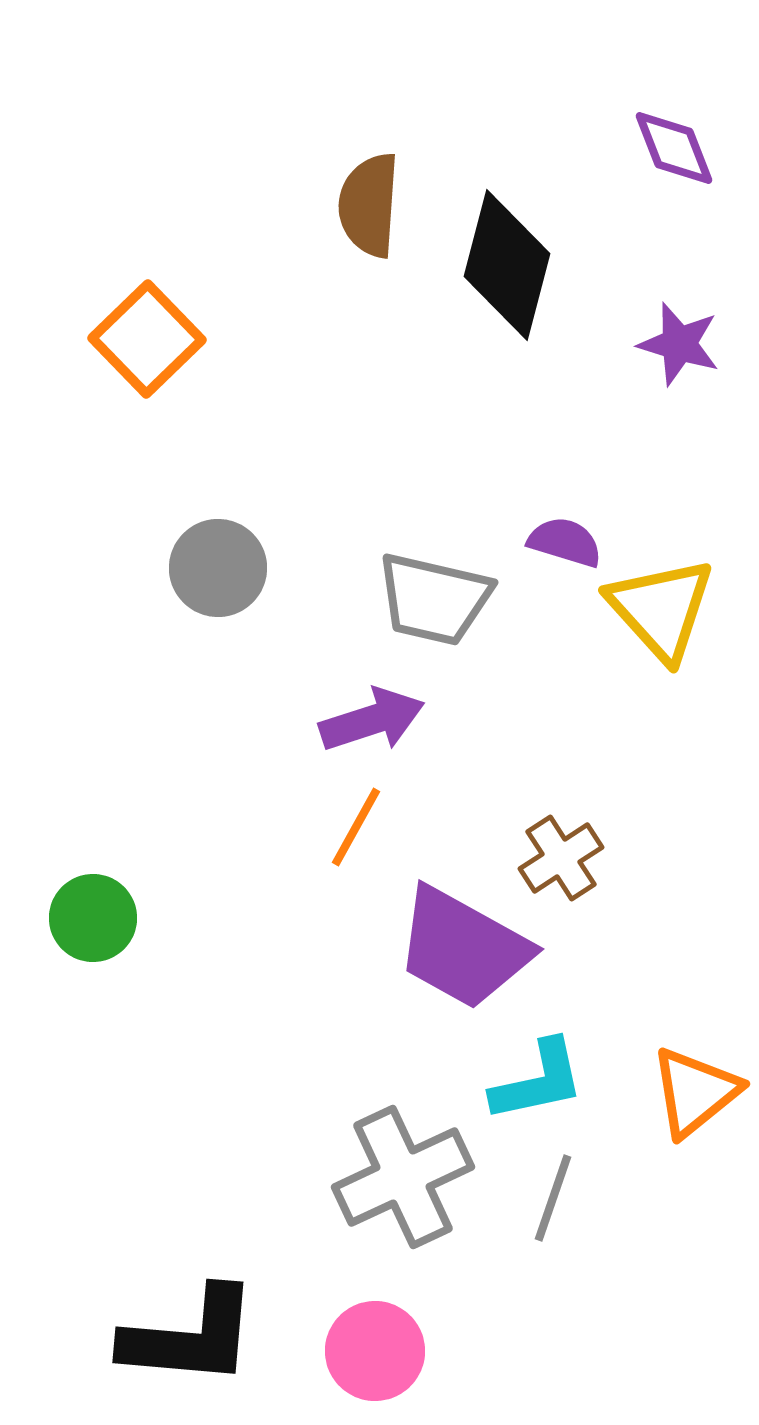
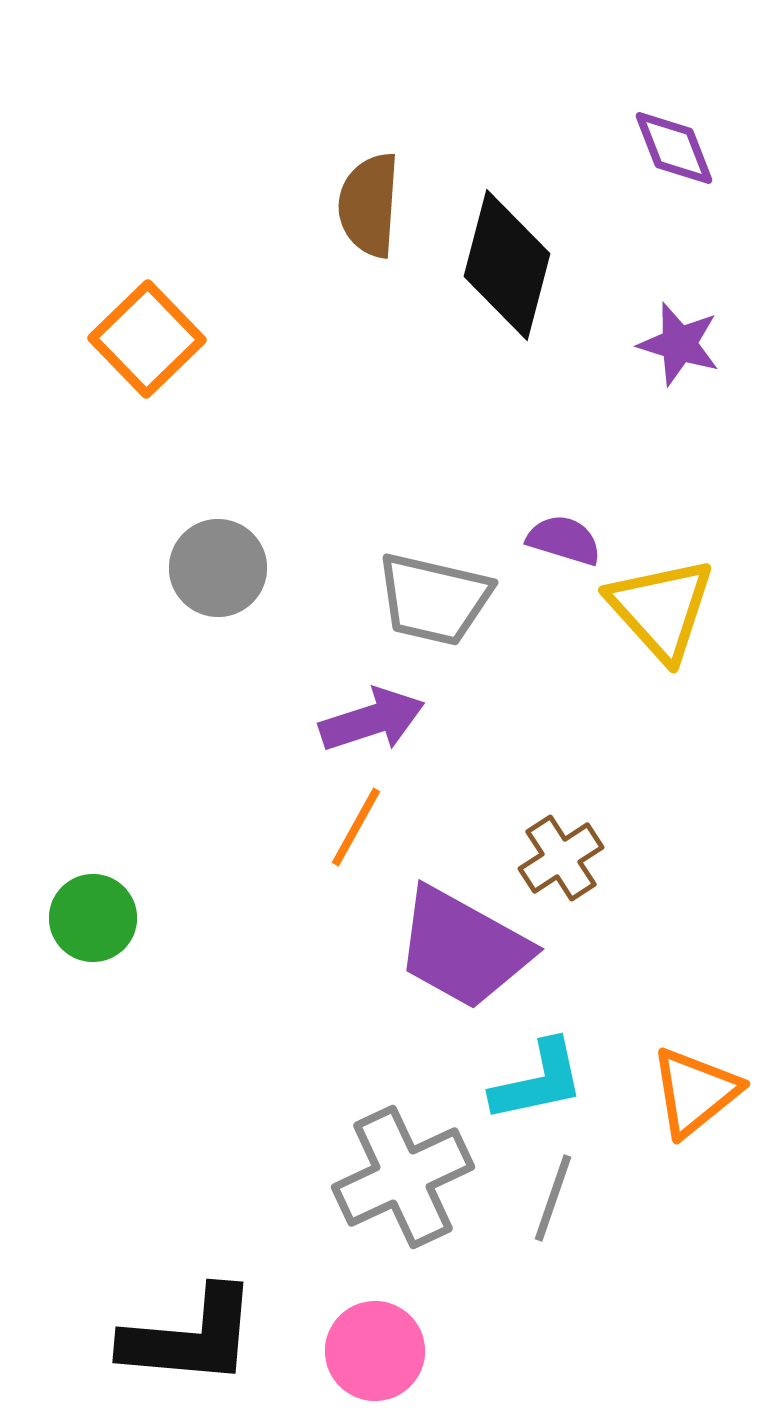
purple semicircle: moved 1 px left, 2 px up
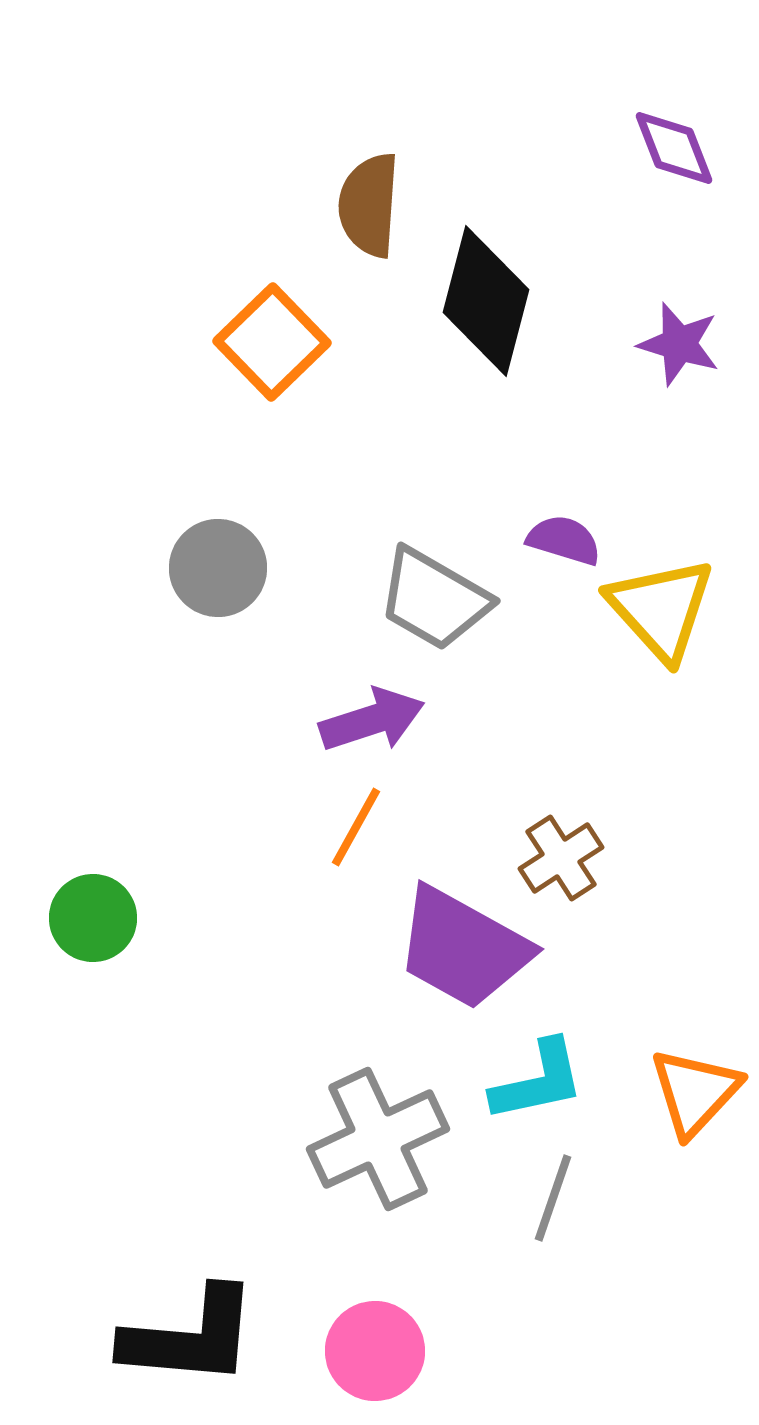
black diamond: moved 21 px left, 36 px down
orange square: moved 125 px right, 3 px down
gray trapezoid: rotated 17 degrees clockwise
orange triangle: rotated 8 degrees counterclockwise
gray cross: moved 25 px left, 38 px up
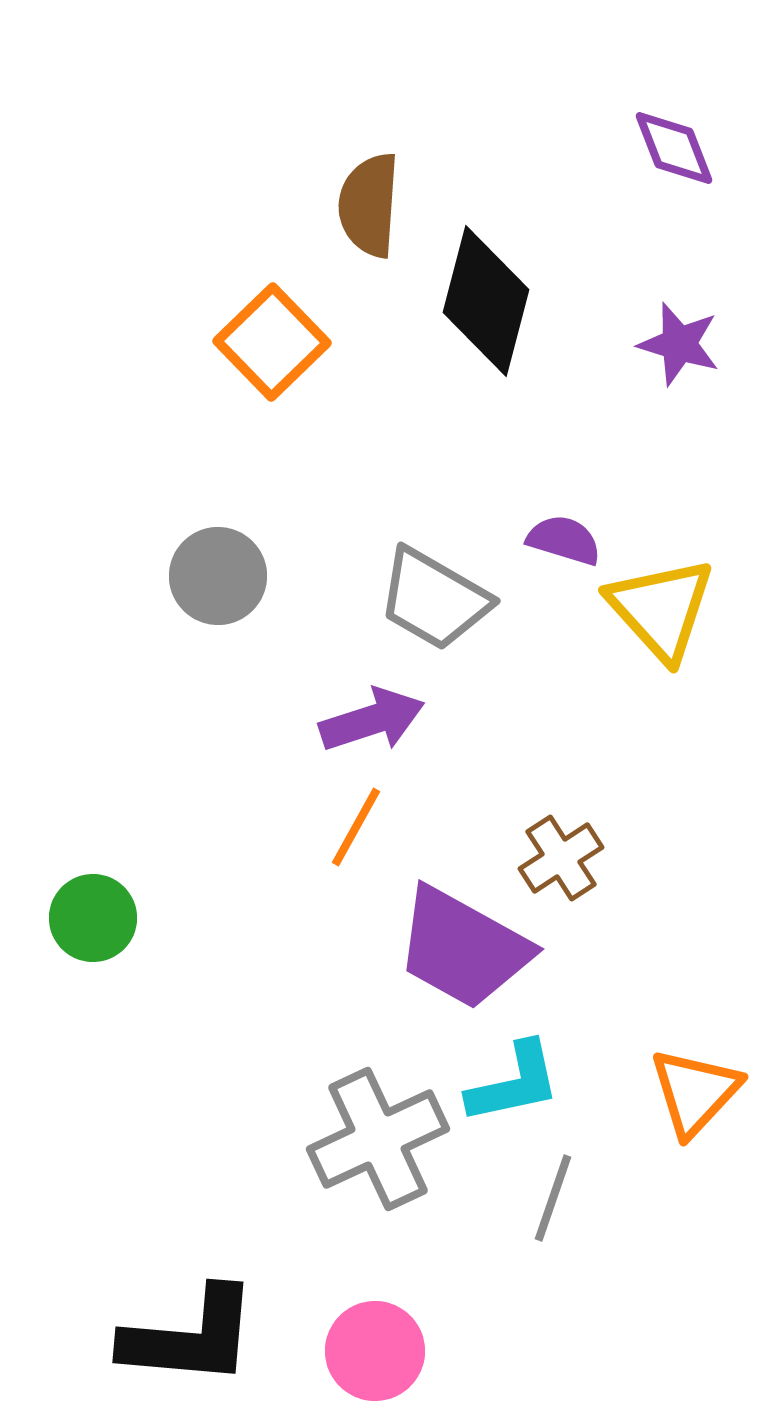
gray circle: moved 8 px down
cyan L-shape: moved 24 px left, 2 px down
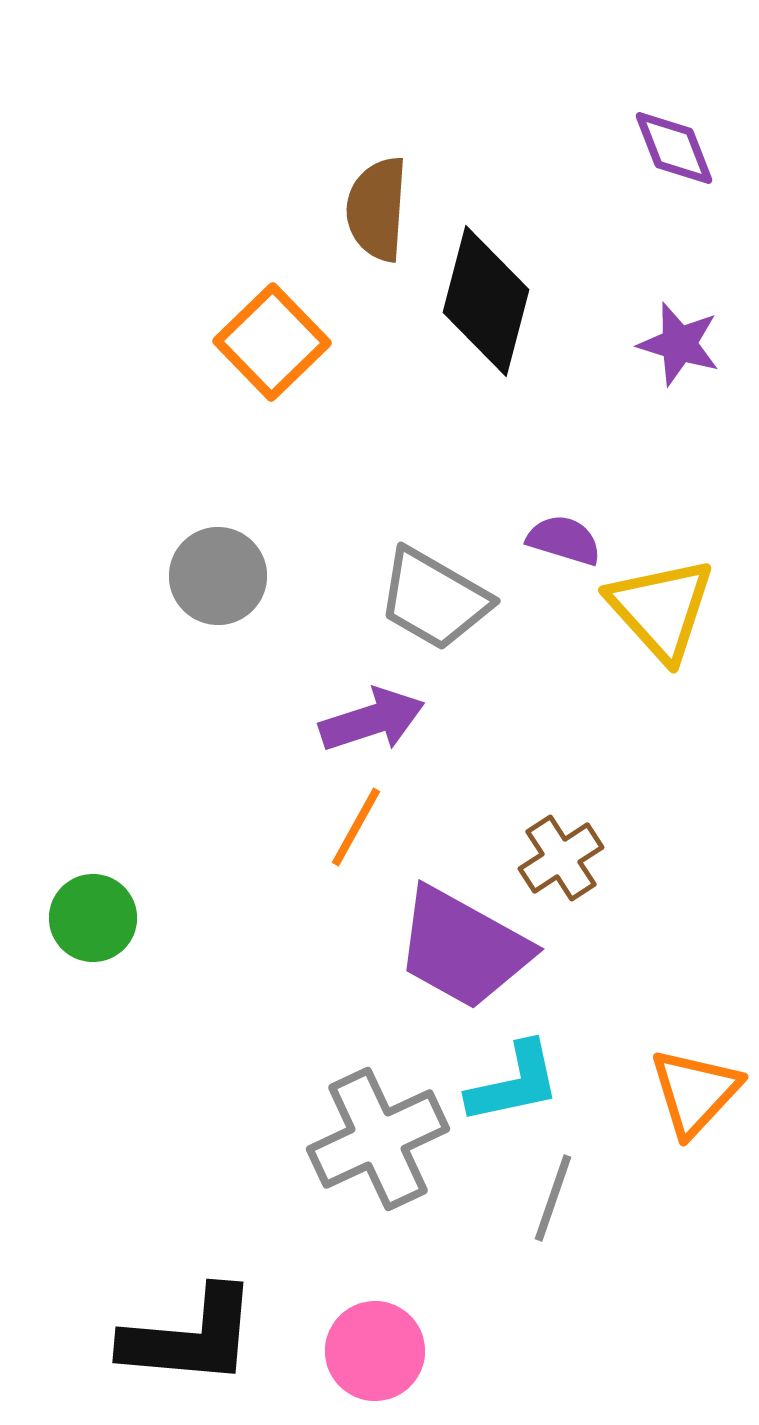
brown semicircle: moved 8 px right, 4 px down
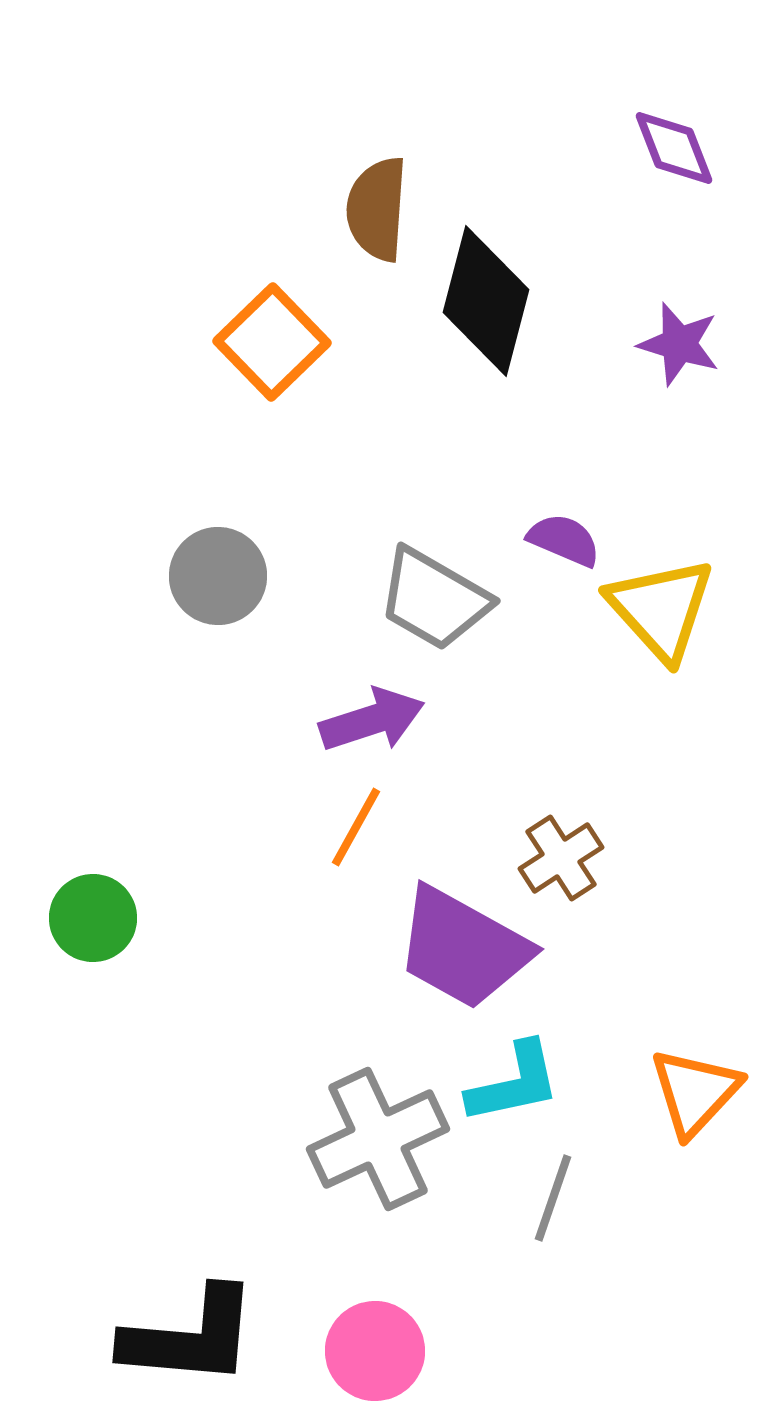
purple semicircle: rotated 6 degrees clockwise
